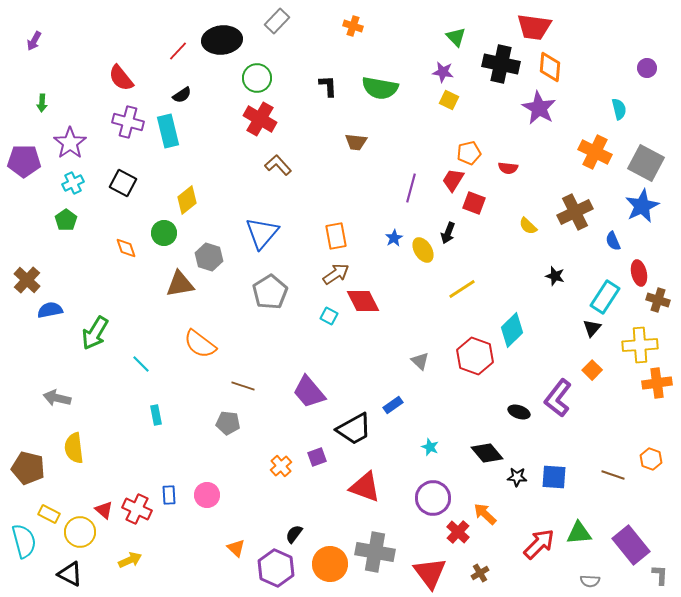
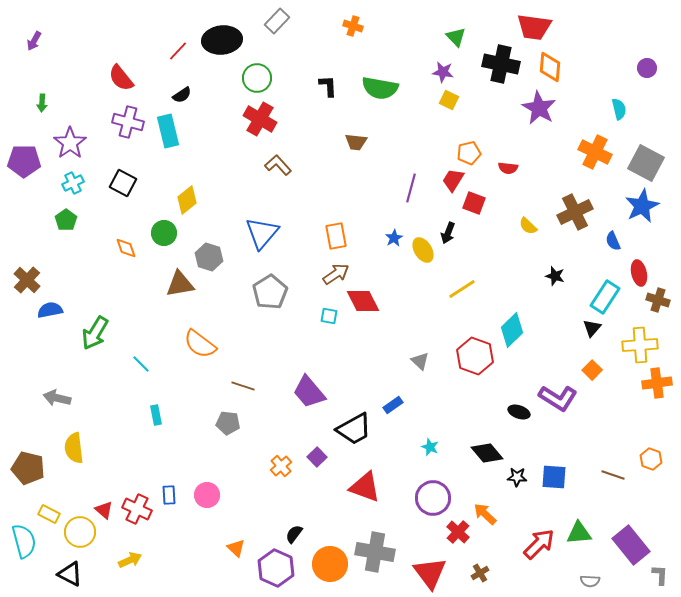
cyan square at (329, 316): rotated 18 degrees counterclockwise
purple L-shape at (558, 398): rotated 96 degrees counterclockwise
purple square at (317, 457): rotated 24 degrees counterclockwise
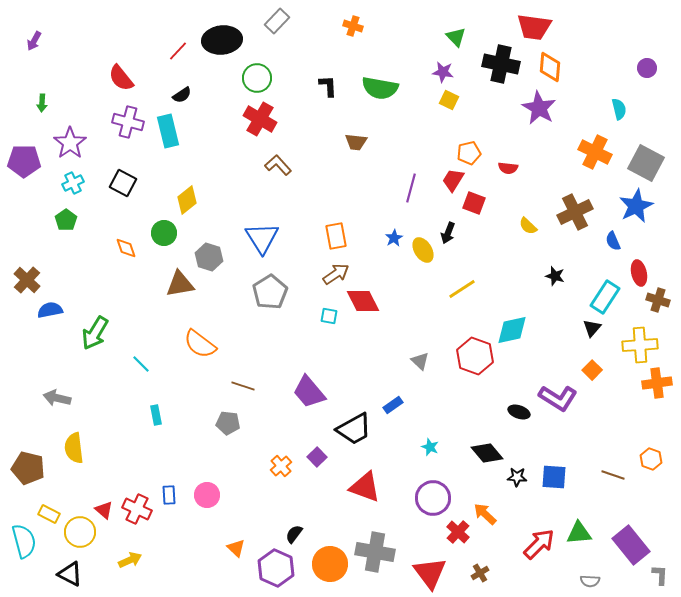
blue star at (642, 206): moved 6 px left
blue triangle at (262, 233): moved 5 px down; rotated 12 degrees counterclockwise
cyan diamond at (512, 330): rotated 32 degrees clockwise
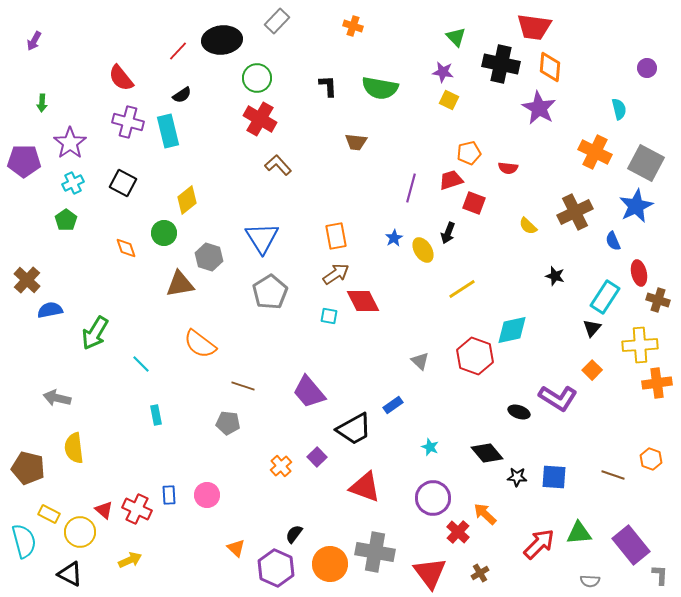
red trapezoid at (453, 180): moved 2 px left; rotated 40 degrees clockwise
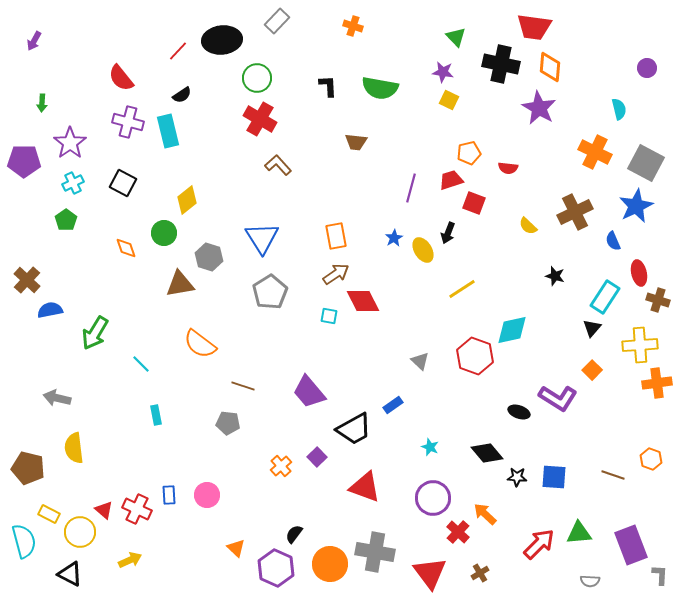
purple rectangle at (631, 545): rotated 18 degrees clockwise
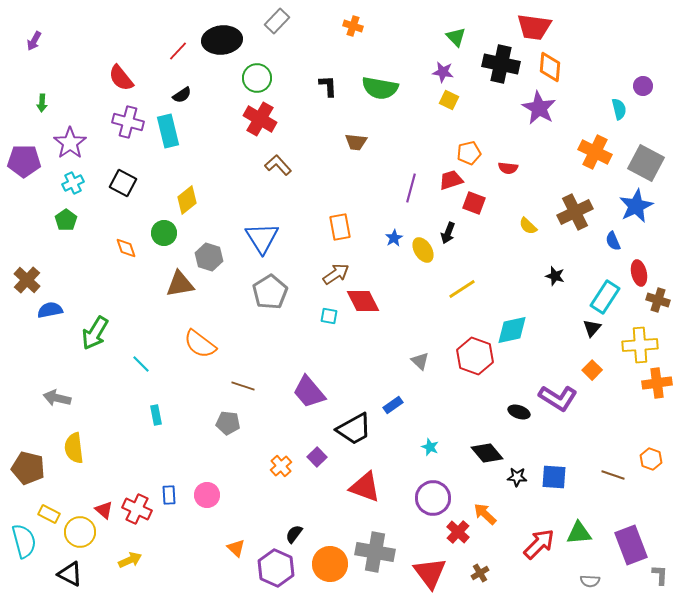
purple circle at (647, 68): moved 4 px left, 18 px down
orange rectangle at (336, 236): moved 4 px right, 9 px up
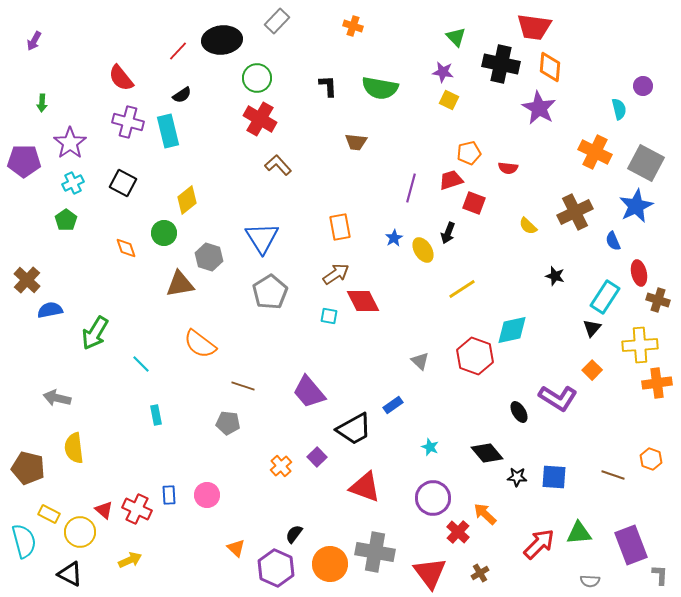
black ellipse at (519, 412): rotated 40 degrees clockwise
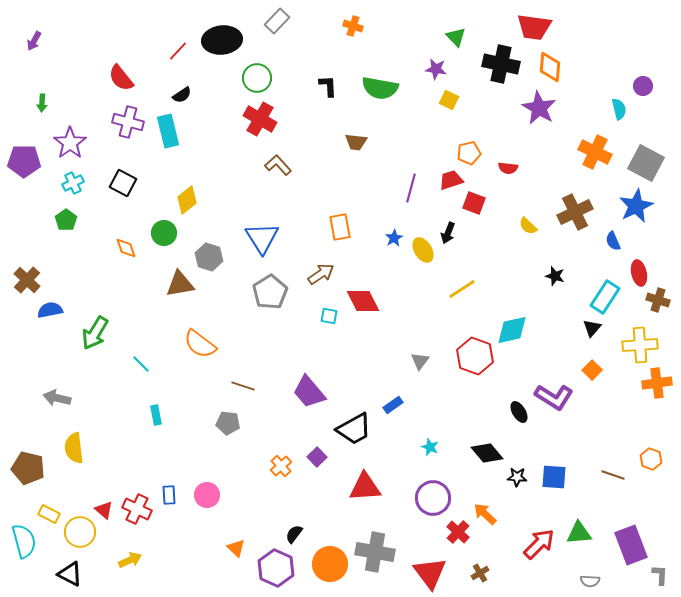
purple star at (443, 72): moved 7 px left, 3 px up
brown arrow at (336, 274): moved 15 px left
gray triangle at (420, 361): rotated 24 degrees clockwise
purple L-shape at (558, 398): moved 4 px left, 1 px up
red triangle at (365, 487): rotated 24 degrees counterclockwise
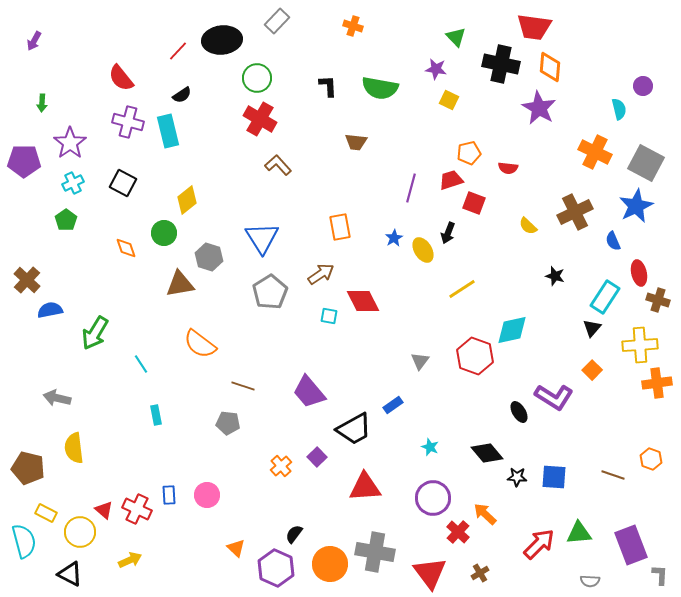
cyan line at (141, 364): rotated 12 degrees clockwise
yellow rectangle at (49, 514): moved 3 px left, 1 px up
